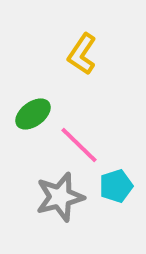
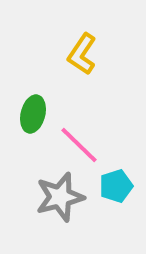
green ellipse: rotated 39 degrees counterclockwise
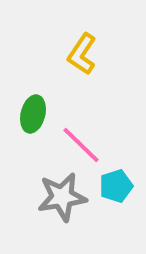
pink line: moved 2 px right
gray star: moved 2 px right; rotated 6 degrees clockwise
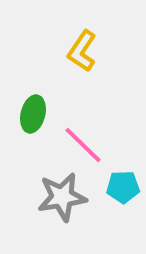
yellow L-shape: moved 3 px up
pink line: moved 2 px right
cyan pentagon: moved 7 px right, 1 px down; rotated 16 degrees clockwise
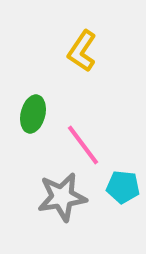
pink line: rotated 9 degrees clockwise
cyan pentagon: rotated 8 degrees clockwise
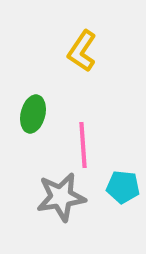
pink line: rotated 33 degrees clockwise
gray star: moved 1 px left
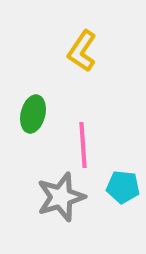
gray star: rotated 9 degrees counterclockwise
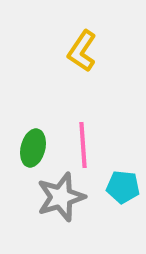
green ellipse: moved 34 px down
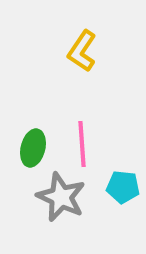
pink line: moved 1 px left, 1 px up
gray star: rotated 30 degrees counterclockwise
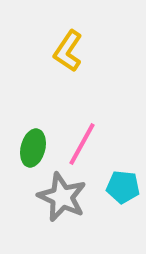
yellow L-shape: moved 14 px left
pink line: rotated 33 degrees clockwise
gray star: moved 1 px right
